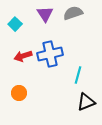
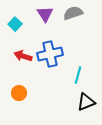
red arrow: rotated 36 degrees clockwise
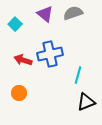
purple triangle: rotated 18 degrees counterclockwise
red arrow: moved 4 px down
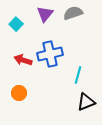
purple triangle: rotated 30 degrees clockwise
cyan square: moved 1 px right
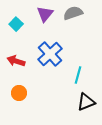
blue cross: rotated 30 degrees counterclockwise
red arrow: moved 7 px left, 1 px down
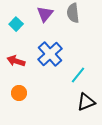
gray semicircle: rotated 78 degrees counterclockwise
cyan line: rotated 24 degrees clockwise
